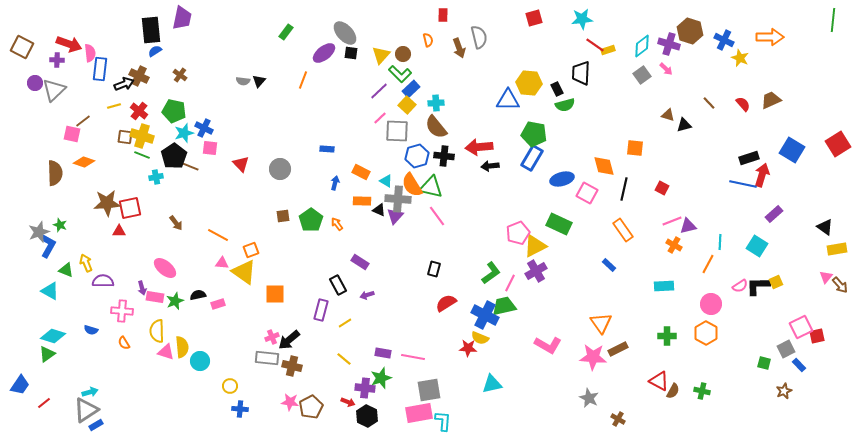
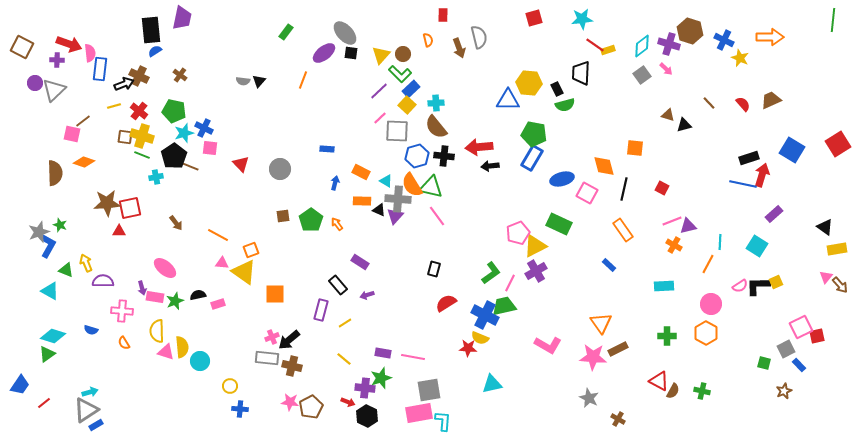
black rectangle at (338, 285): rotated 12 degrees counterclockwise
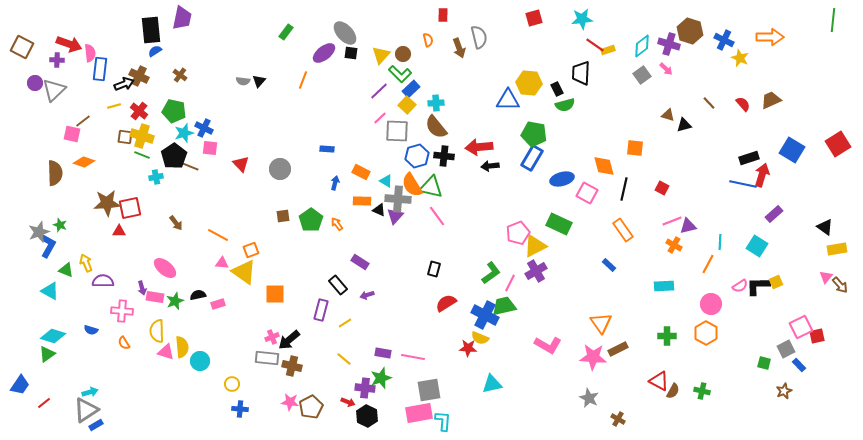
yellow circle at (230, 386): moved 2 px right, 2 px up
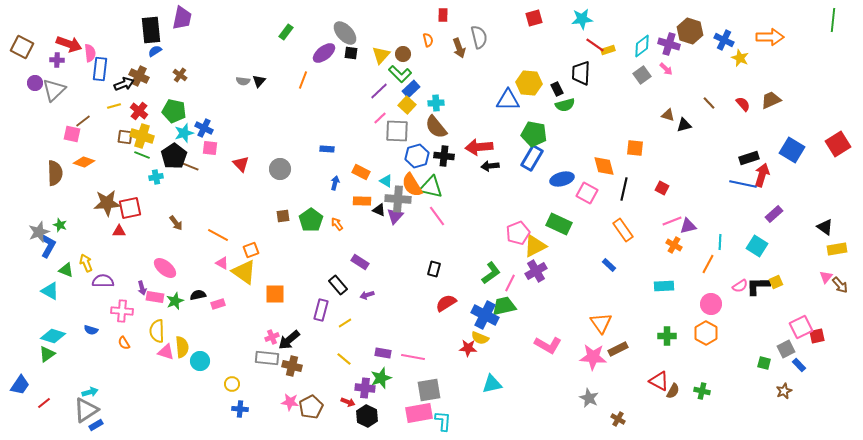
pink triangle at (222, 263): rotated 24 degrees clockwise
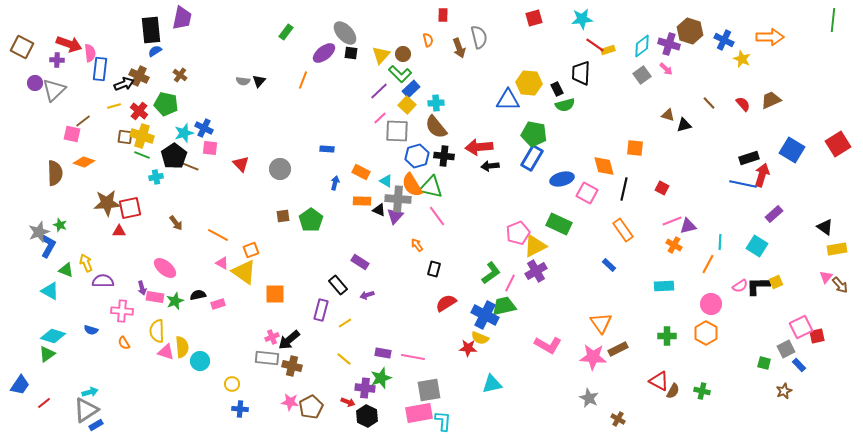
yellow star at (740, 58): moved 2 px right, 1 px down
green pentagon at (174, 111): moved 8 px left, 7 px up
orange arrow at (337, 224): moved 80 px right, 21 px down
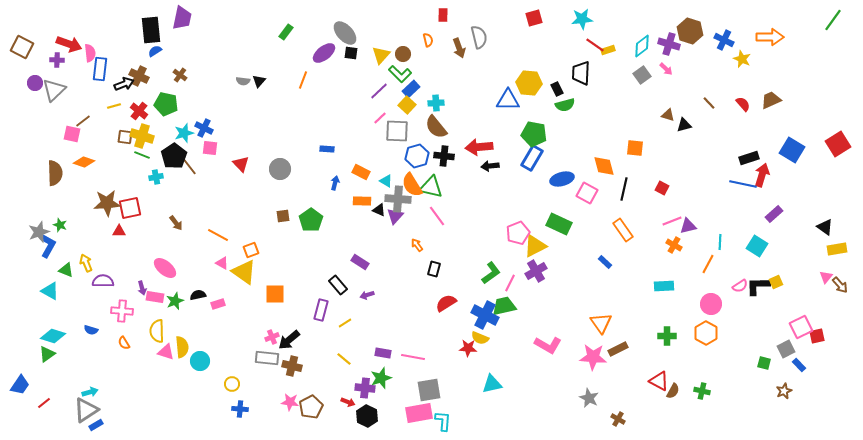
green line at (833, 20): rotated 30 degrees clockwise
brown line at (189, 166): rotated 30 degrees clockwise
blue rectangle at (609, 265): moved 4 px left, 3 px up
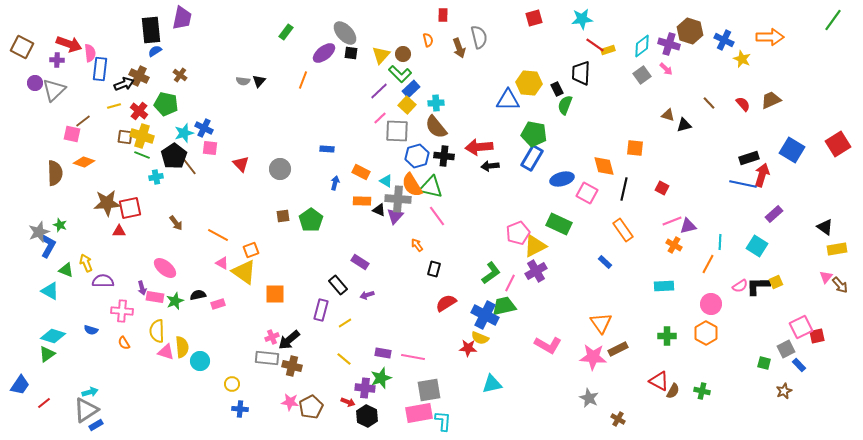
green semicircle at (565, 105): rotated 126 degrees clockwise
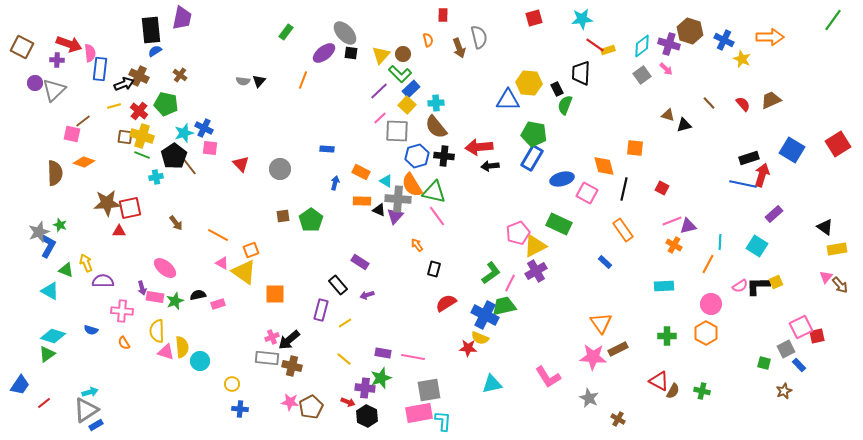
green triangle at (431, 187): moved 3 px right, 5 px down
pink L-shape at (548, 345): moved 32 px down; rotated 28 degrees clockwise
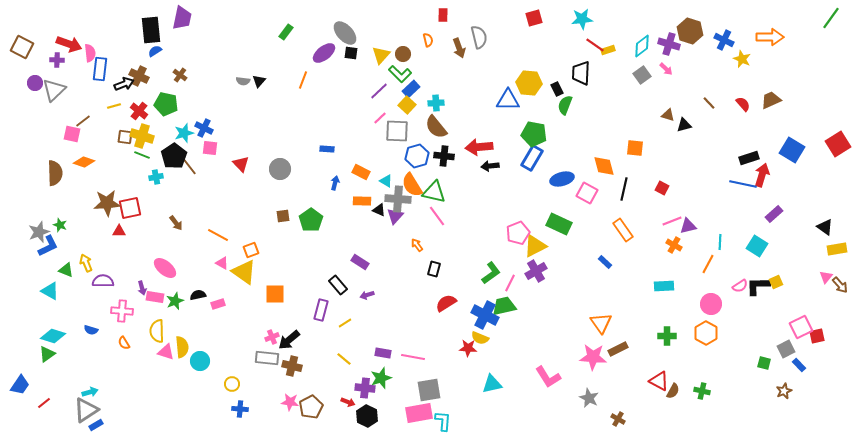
green line at (833, 20): moved 2 px left, 2 px up
blue L-shape at (48, 246): rotated 35 degrees clockwise
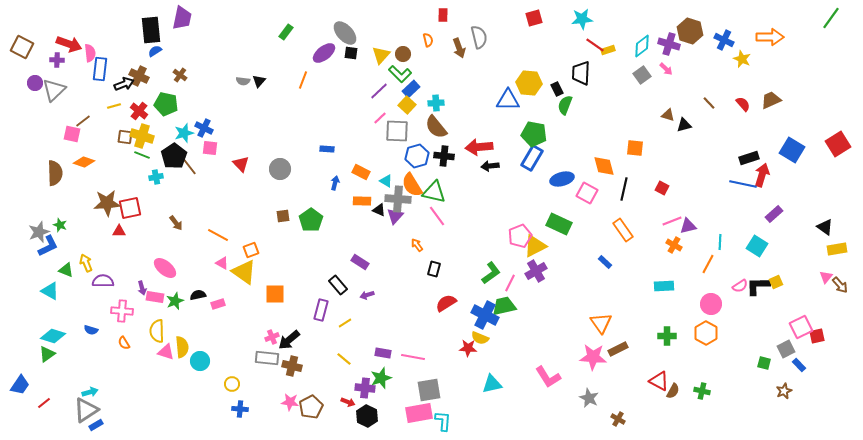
pink pentagon at (518, 233): moved 2 px right, 3 px down
